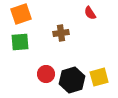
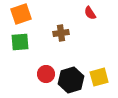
black hexagon: moved 1 px left
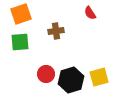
brown cross: moved 5 px left, 2 px up
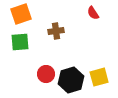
red semicircle: moved 3 px right
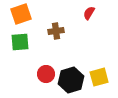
red semicircle: moved 4 px left; rotated 64 degrees clockwise
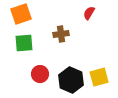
brown cross: moved 5 px right, 3 px down
green square: moved 4 px right, 1 px down
red circle: moved 6 px left
black hexagon: rotated 20 degrees counterclockwise
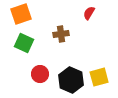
green square: rotated 30 degrees clockwise
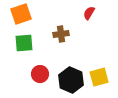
green square: rotated 30 degrees counterclockwise
